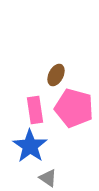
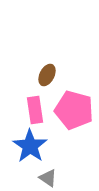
brown ellipse: moved 9 px left
pink pentagon: moved 2 px down
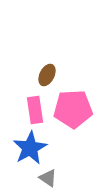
pink pentagon: moved 1 px left, 1 px up; rotated 18 degrees counterclockwise
blue star: moved 2 px down; rotated 8 degrees clockwise
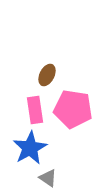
pink pentagon: rotated 12 degrees clockwise
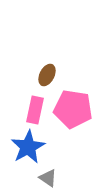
pink rectangle: rotated 20 degrees clockwise
blue star: moved 2 px left, 1 px up
